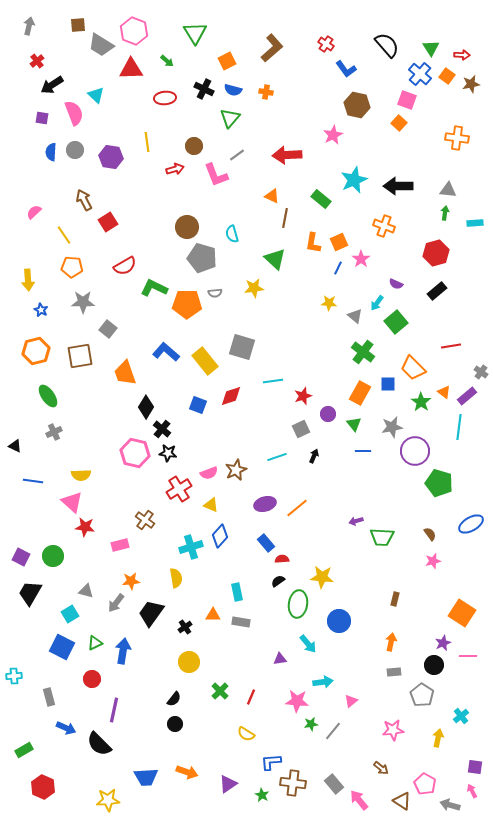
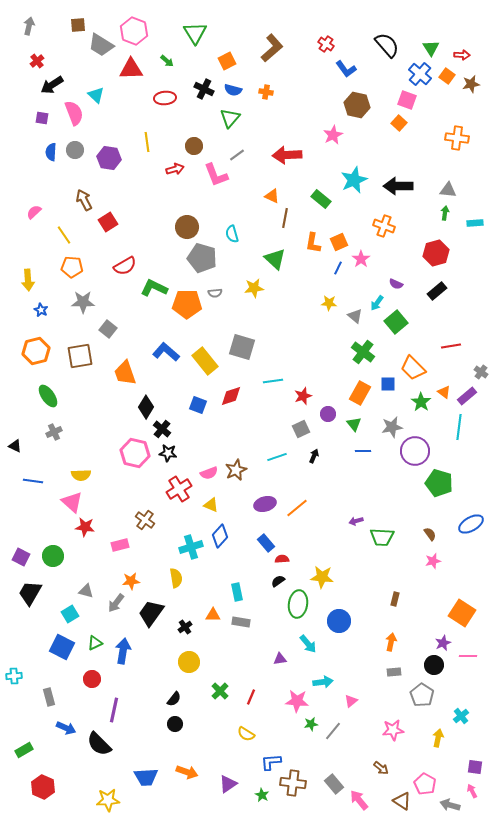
purple hexagon at (111, 157): moved 2 px left, 1 px down
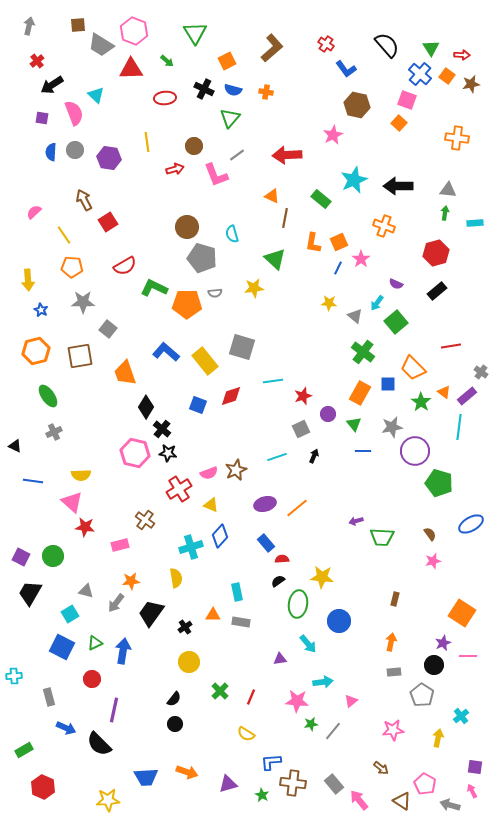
purple triangle at (228, 784): rotated 18 degrees clockwise
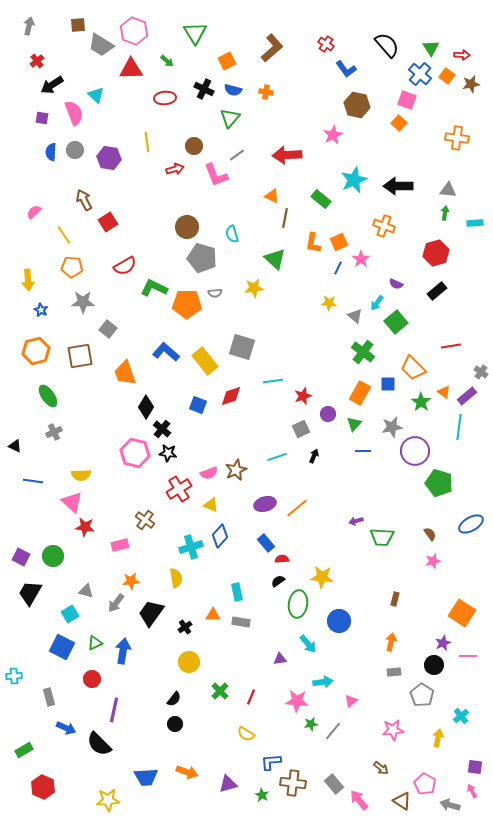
green triangle at (354, 424): rotated 21 degrees clockwise
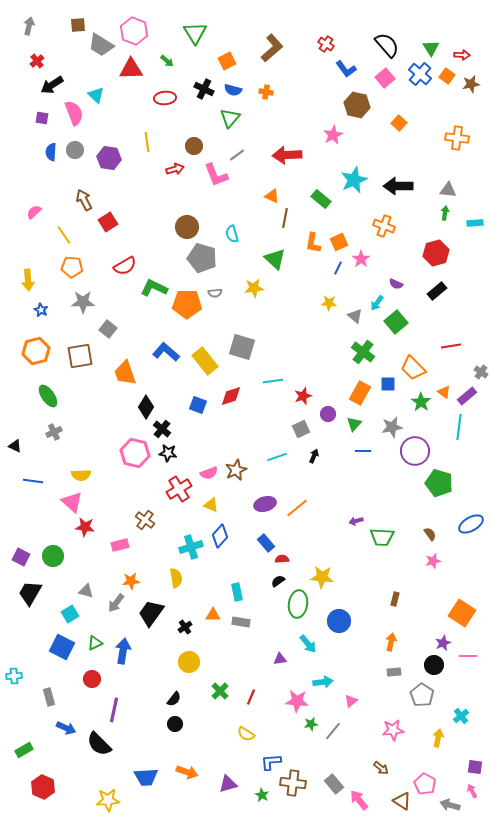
pink square at (407, 100): moved 22 px left, 22 px up; rotated 30 degrees clockwise
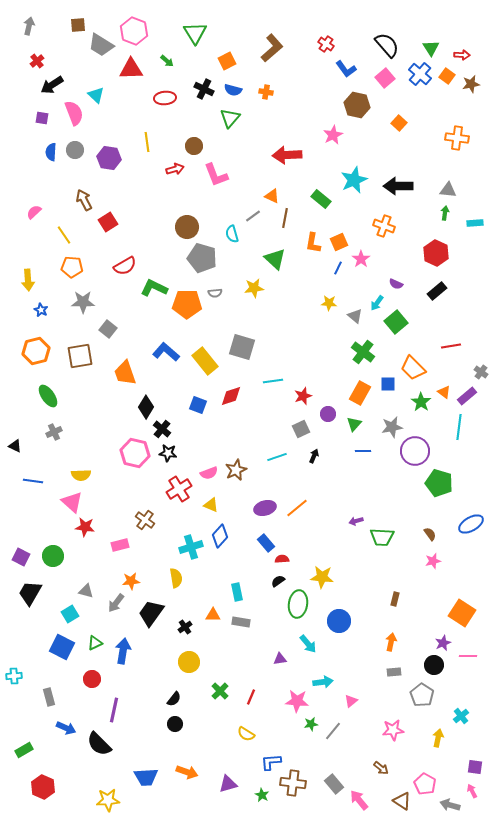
gray line at (237, 155): moved 16 px right, 61 px down
red hexagon at (436, 253): rotated 20 degrees counterclockwise
purple ellipse at (265, 504): moved 4 px down
